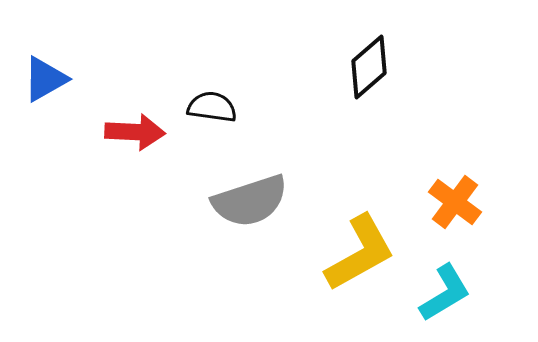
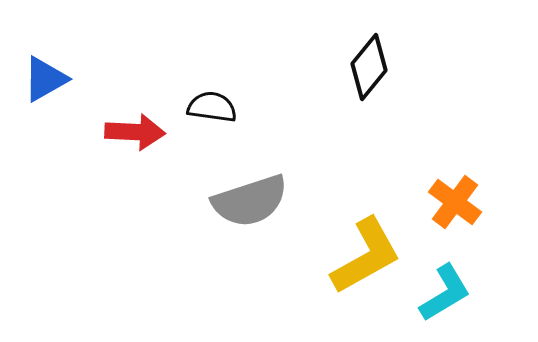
black diamond: rotated 10 degrees counterclockwise
yellow L-shape: moved 6 px right, 3 px down
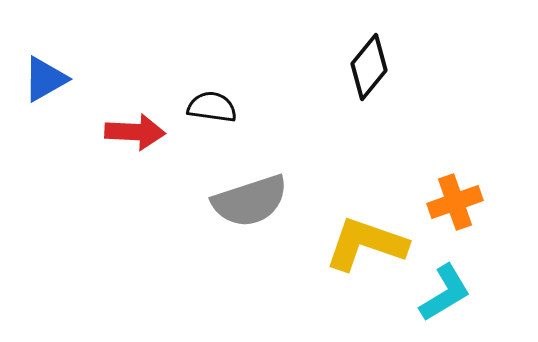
orange cross: rotated 34 degrees clockwise
yellow L-shape: moved 12 px up; rotated 132 degrees counterclockwise
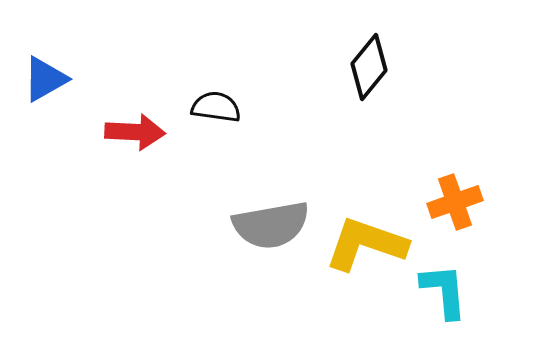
black semicircle: moved 4 px right
gray semicircle: moved 21 px right, 24 px down; rotated 8 degrees clockwise
cyan L-shape: moved 1 px left, 2 px up; rotated 64 degrees counterclockwise
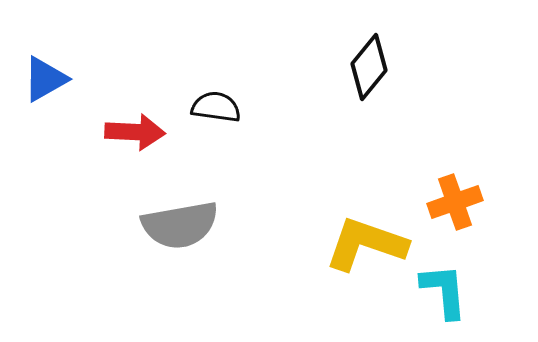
gray semicircle: moved 91 px left
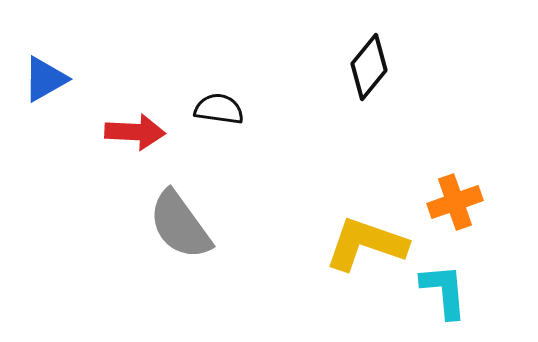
black semicircle: moved 3 px right, 2 px down
gray semicircle: rotated 64 degrees clockwise
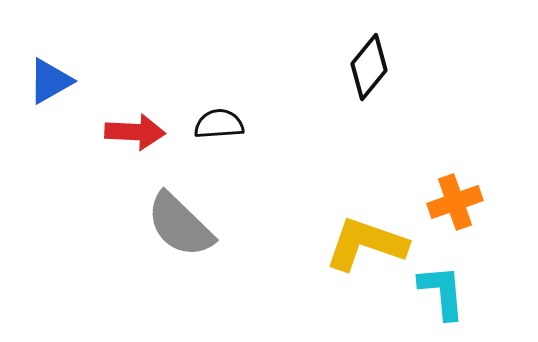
blue triangle: moved 5 px right, 2 px down
black semicircle: moved 15 px down; rotated 12 degrees counterclockwise
gray semicircle: rotated 10 degrees counterclockwise
cyan L-shape: moved 2 px left, 1 px down
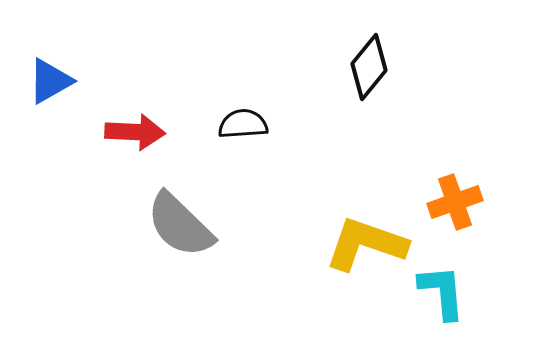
black semicircle: moved 24 px right
